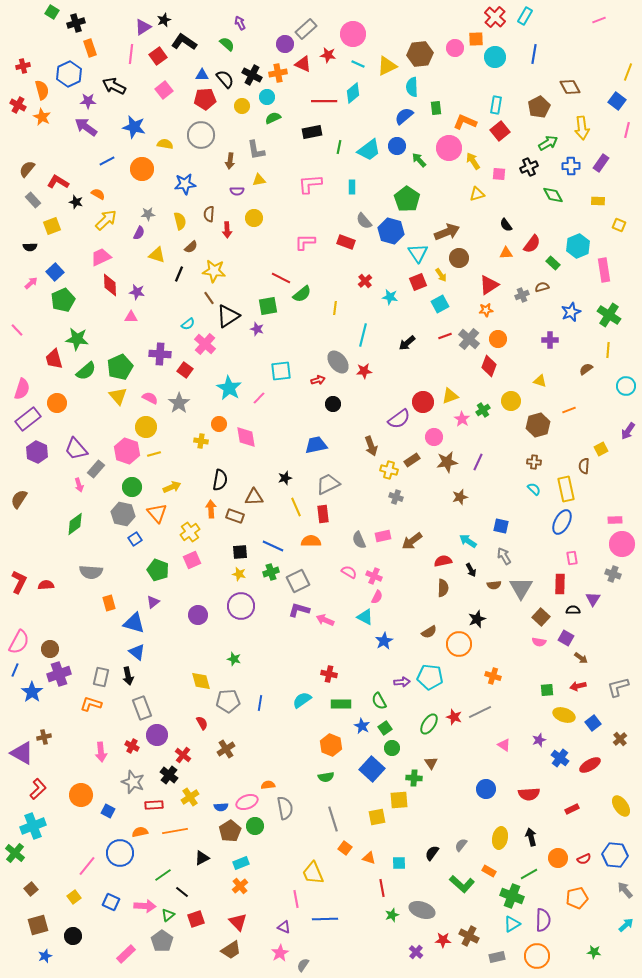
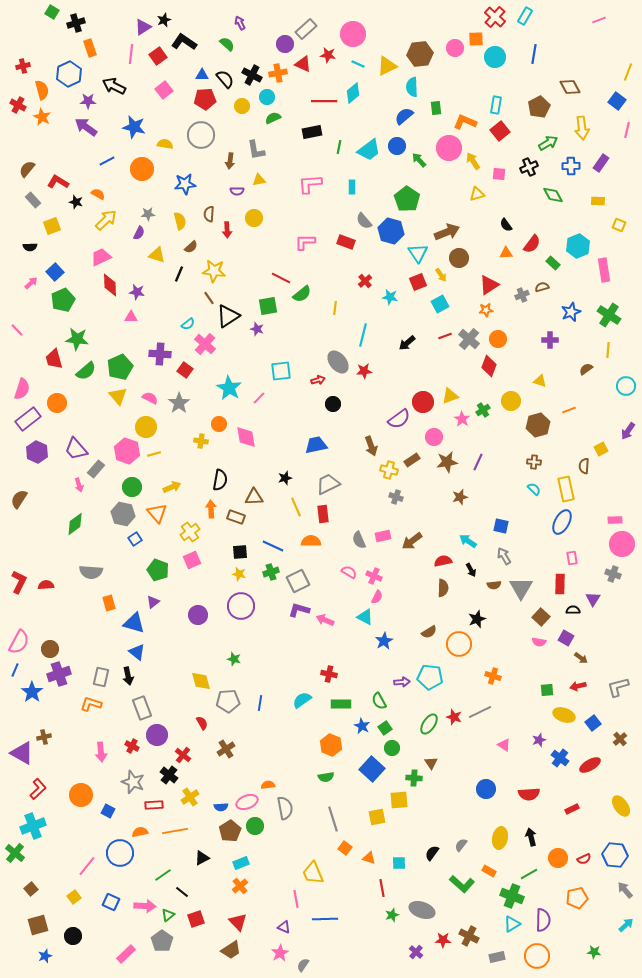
brown rectangle at (235, 516): moved 1 px right, 1 px down
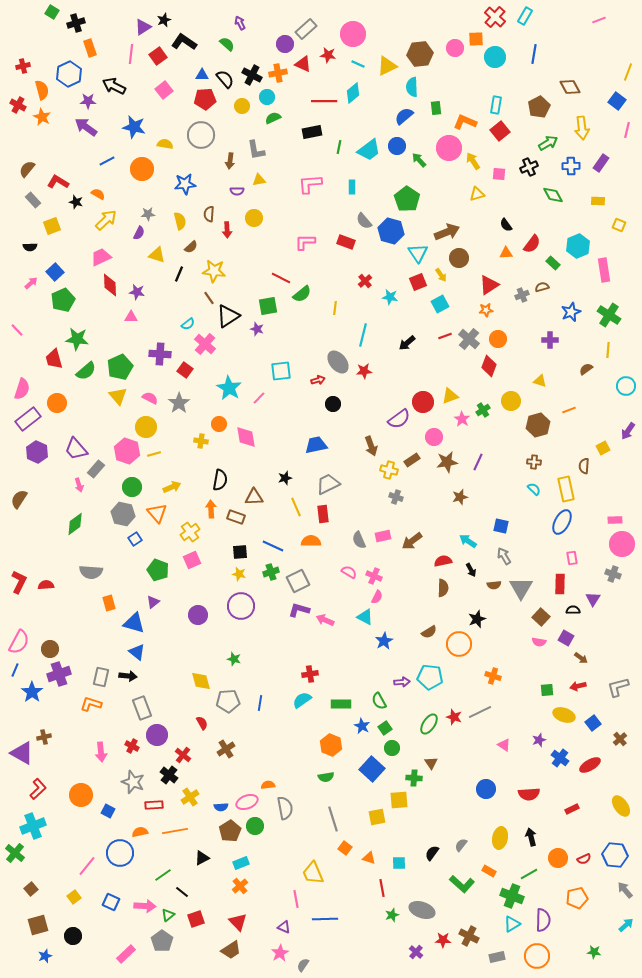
yellow square at (601, 449): moved 2 px right, 1 px up
red cross at (329, 674): moved 19 px left; rotated 21 degrees counterclockwise
black arrow at (128, 676): rotated 72 degrees counterclockwise
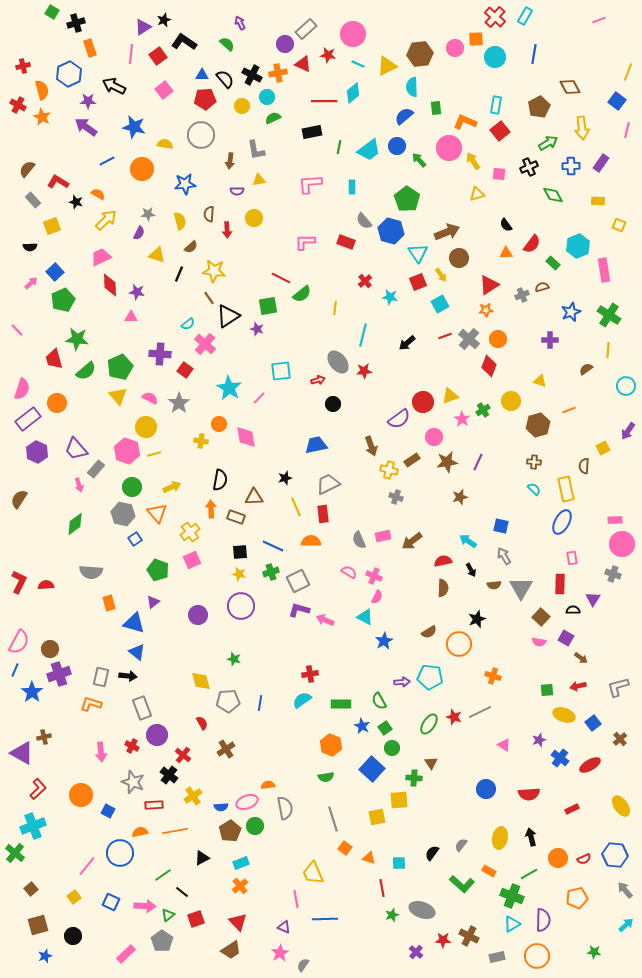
yellow cross at (190, 797): moved 3 px right, 1 px up
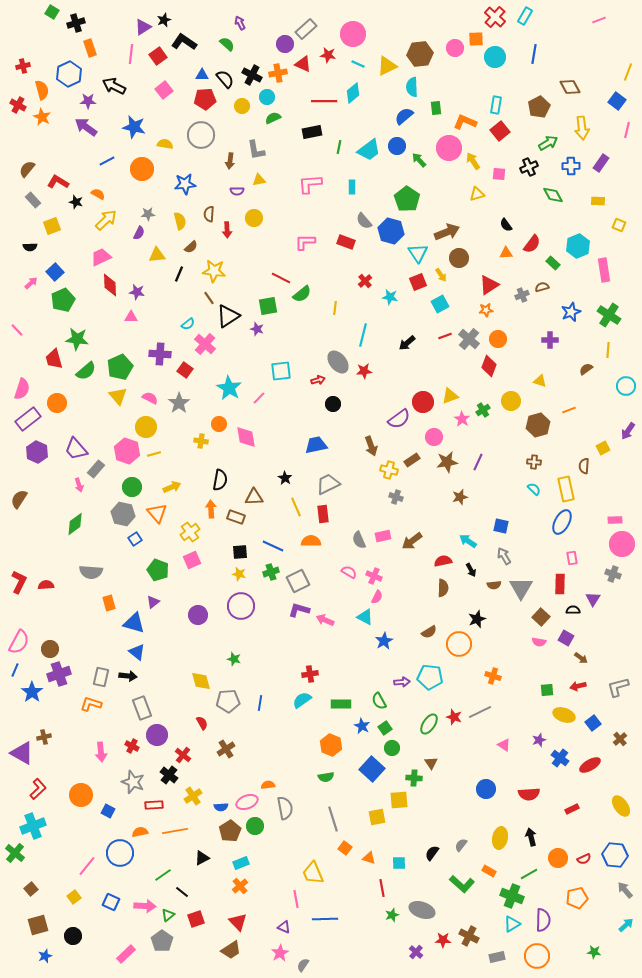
yellow triangle at (157, 255): rotated 24 degrees counterclockwise
black star at (285, 478): rotated 24 degrees counterclockwise
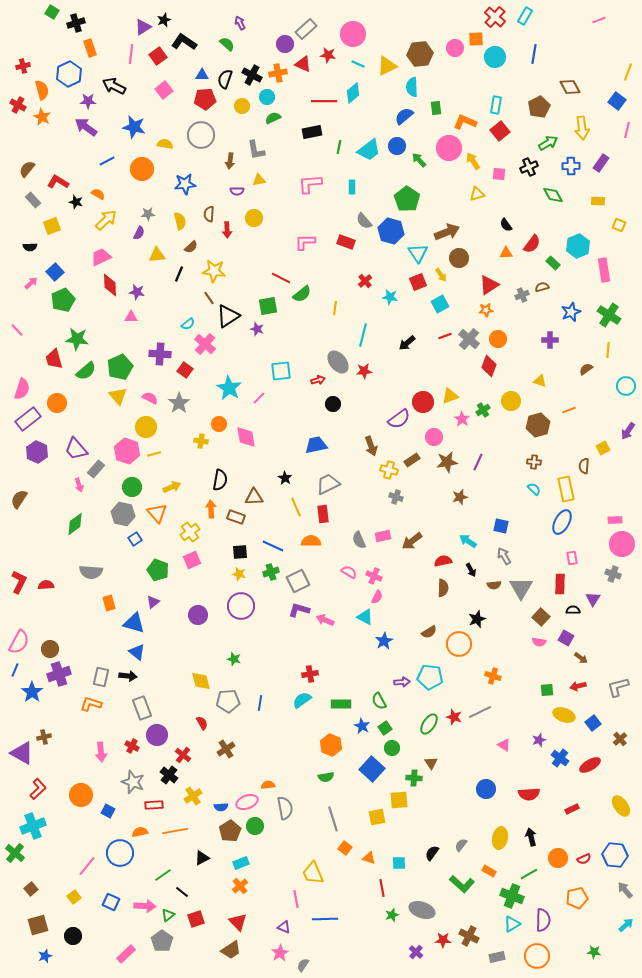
black semicircle at (225, 79): rotated 120 degrees counterclockwise
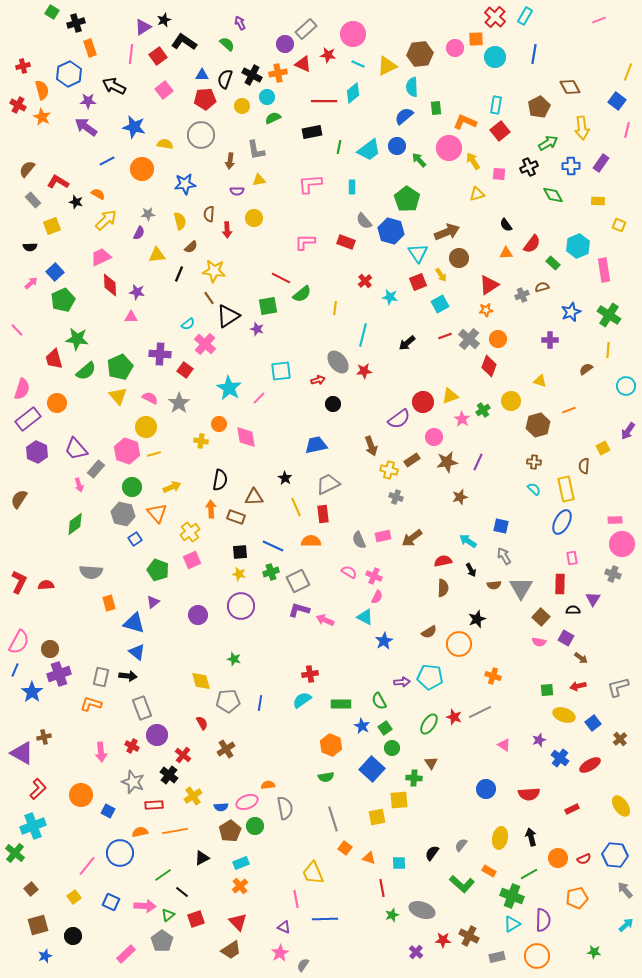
brown arrow at (412, 541): moved 3 px up
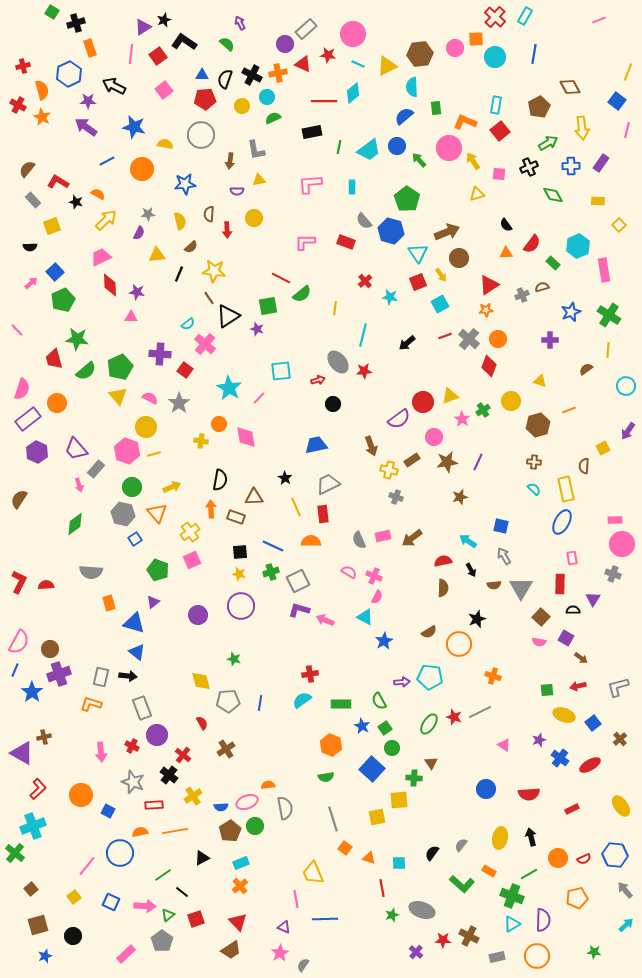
yellow square at (619, 225): rotated 24 degrees clockwise
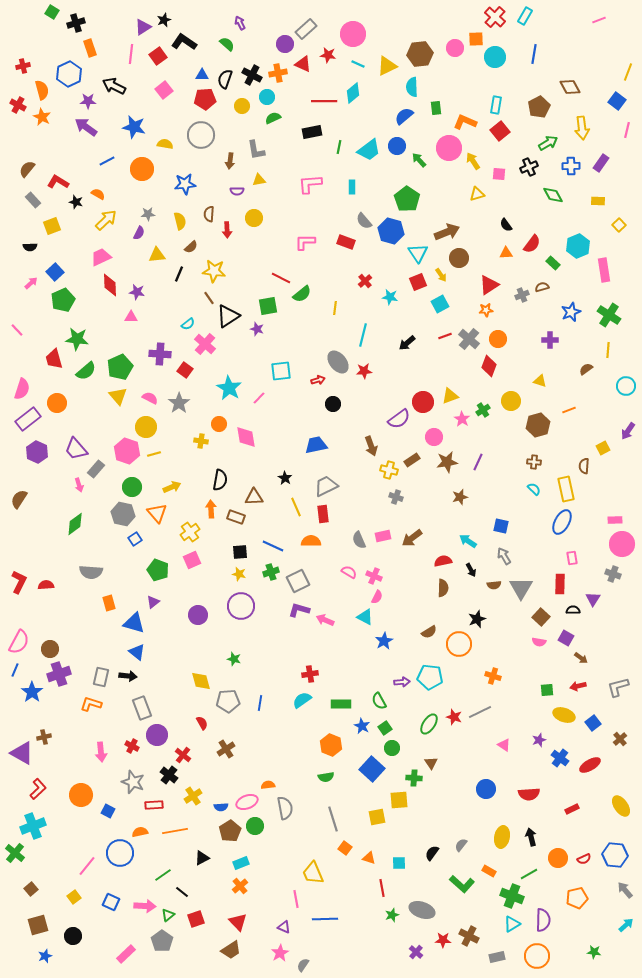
gray trapezoid at (328, 484): moved 2 px left, 2 px down
yellow ellipse at (500, 838): moved 2 px right, 1 px up
